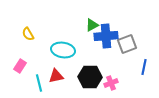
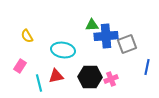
green triangle: rotated 24 degrees clockwise
yellow semicircle: moved 1 px left, 2 px down
blue line: moved 3 px right
pink cross: moved 4 px up
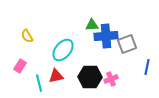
cyan ellipse: rotated 60 degrees counterclockwise
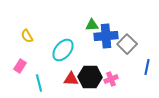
gray square: rotated 24 degrees counterclockwise
red triangle: moved 15 px right, 3 px down; rotated 14 degrees clockwise
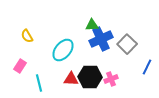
blue cross: moved 5 px left, 3 px down; rotated 20 degrees counterclockwise
blue line: rotated 14 degrees clockwise
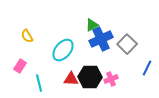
green triangle: rotated 24 degrees counterclockwise
blue line: moved 1 px down
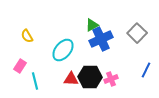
gray square: moved 10 px right, 11 px up
blue line: moved 1 px left, 2 px down
cyan line: moved 4 px left, 2 px up
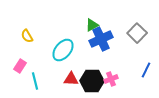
black hexagon: moved 2 px right, 4 px down
